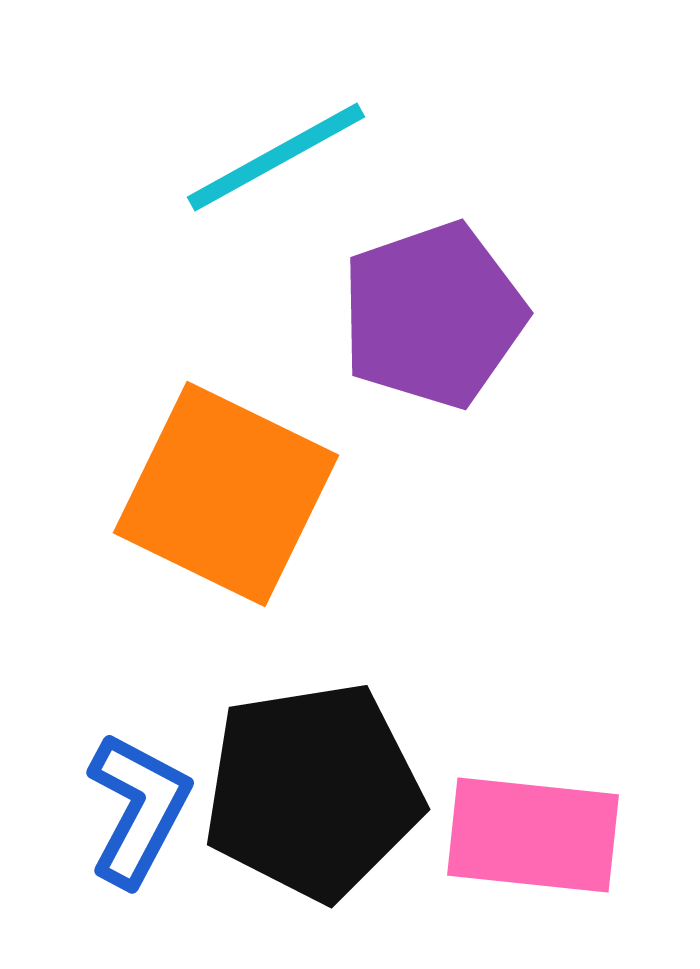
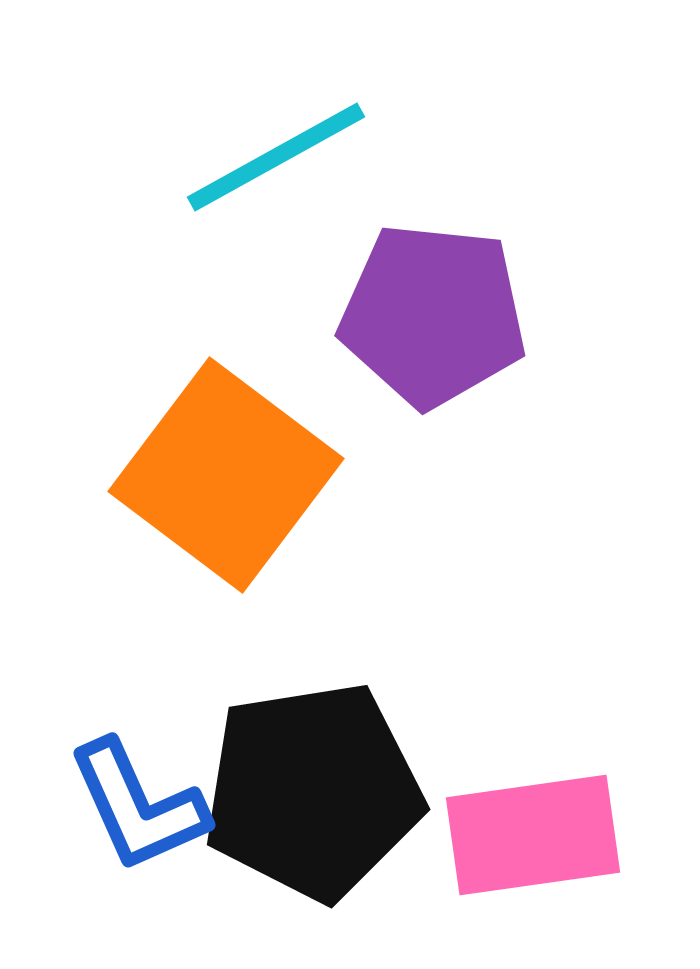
purple pentagon: rotated 25 degrees clockwise
orange square: moved 19 px up; rotated 11 degrees clockwise
blue L-shape: moved 3 px up; rotated 128 degrees clockwise
pink rectangle: rotated 14 degrees counterclockwise
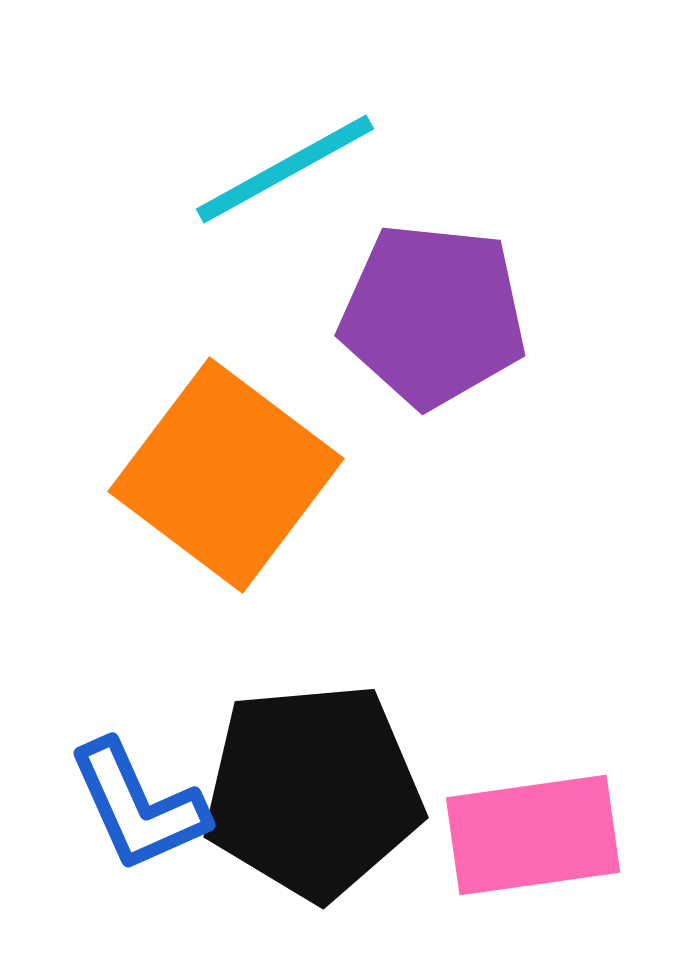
cyan line: moved 9 px right, 12 px down
black pentagon: rotated 4 degrees clockwise
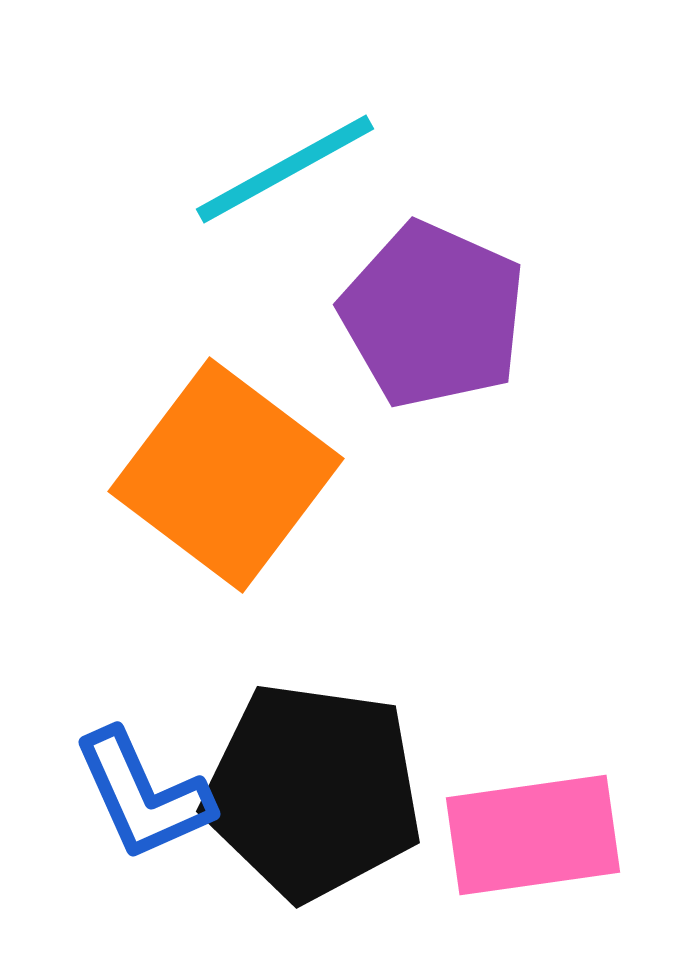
purple pentagon: rotated 18 degrees clockwise
black pentagon: rotated 13 degrees clockwise
blue L-shape: moved 5 px right, 11 px up
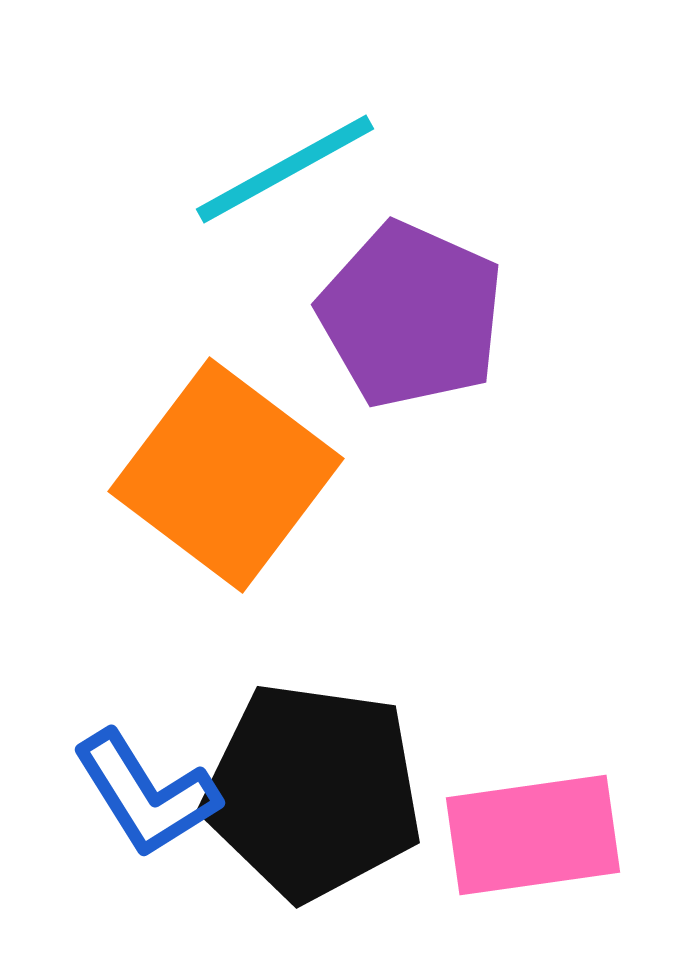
purple pentagon: moved 22 px left
blue L-shape: moved 3 px right, 1 px up; rotated 8 degrees counterclockwise
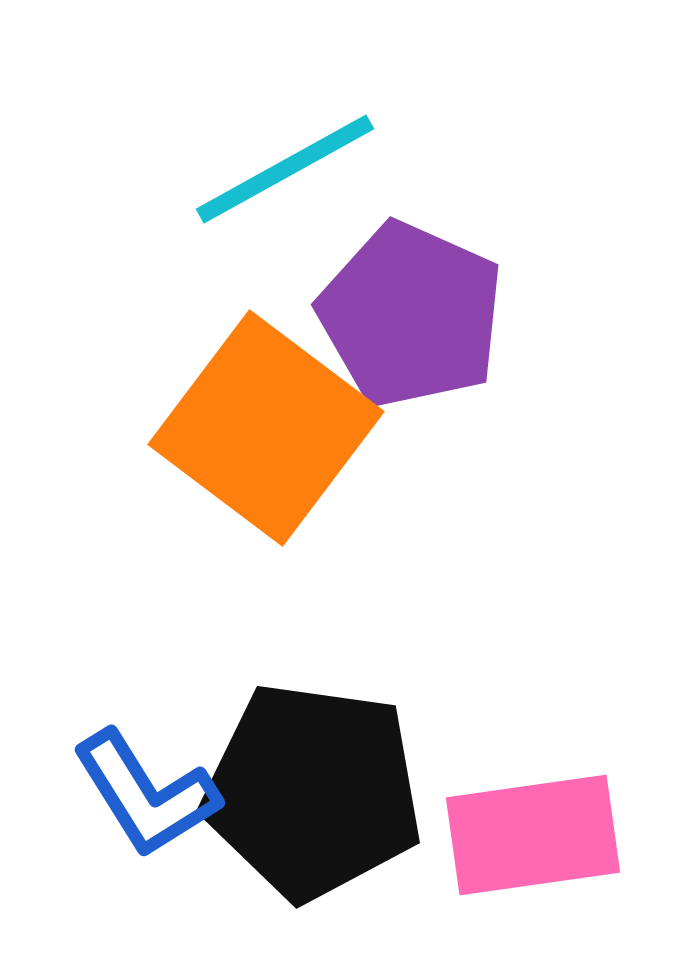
orange square: moved 40 px right, 47 px up
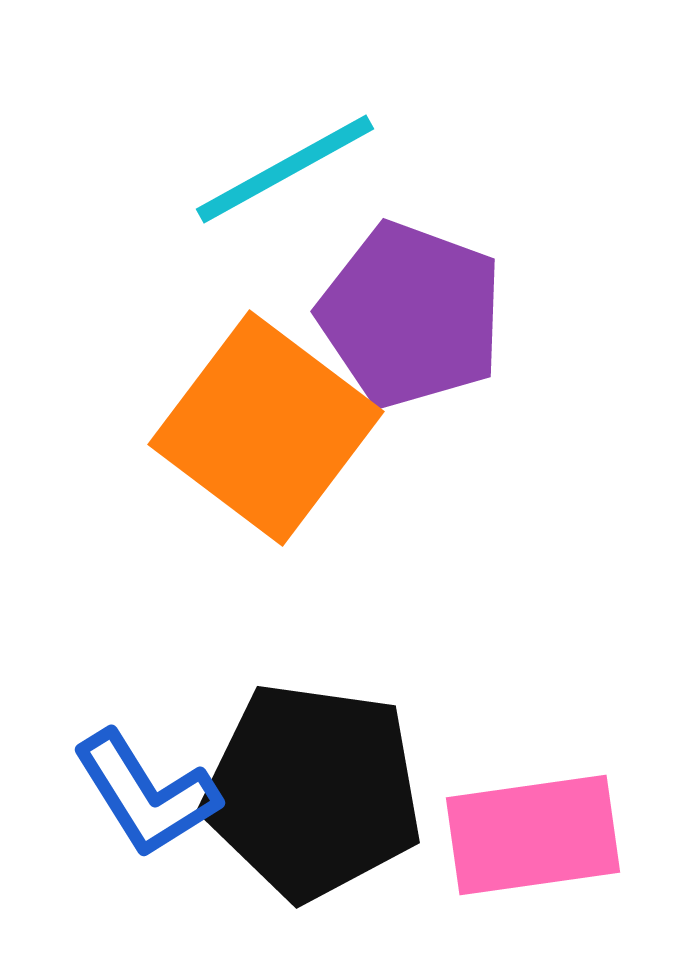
purple pentagon: rotated 4 degrees counterclockwise
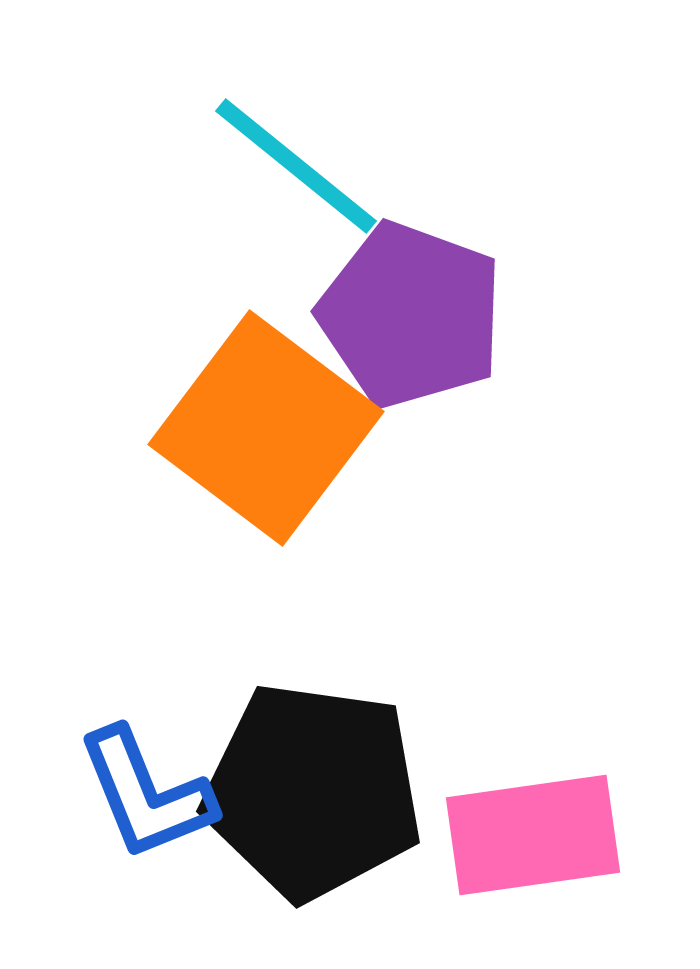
cyan line: moved 11 px right, 3 px up; rotated 68 degrees clockwise
blue L-shape: rotated 10 degrees clockwise
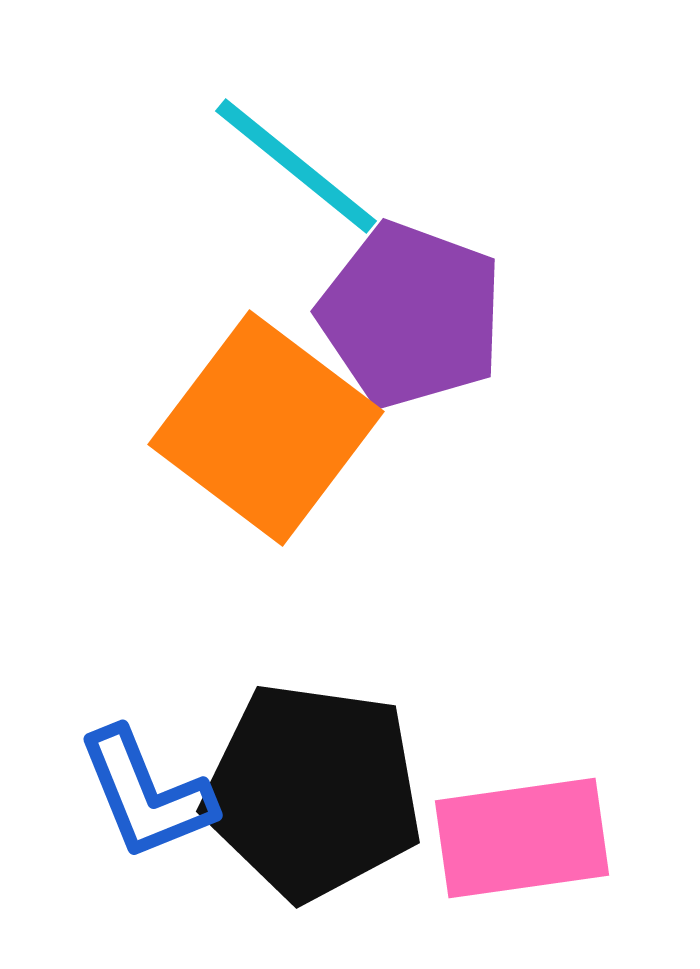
pink rectangle: moved 11 px left, 3 px down
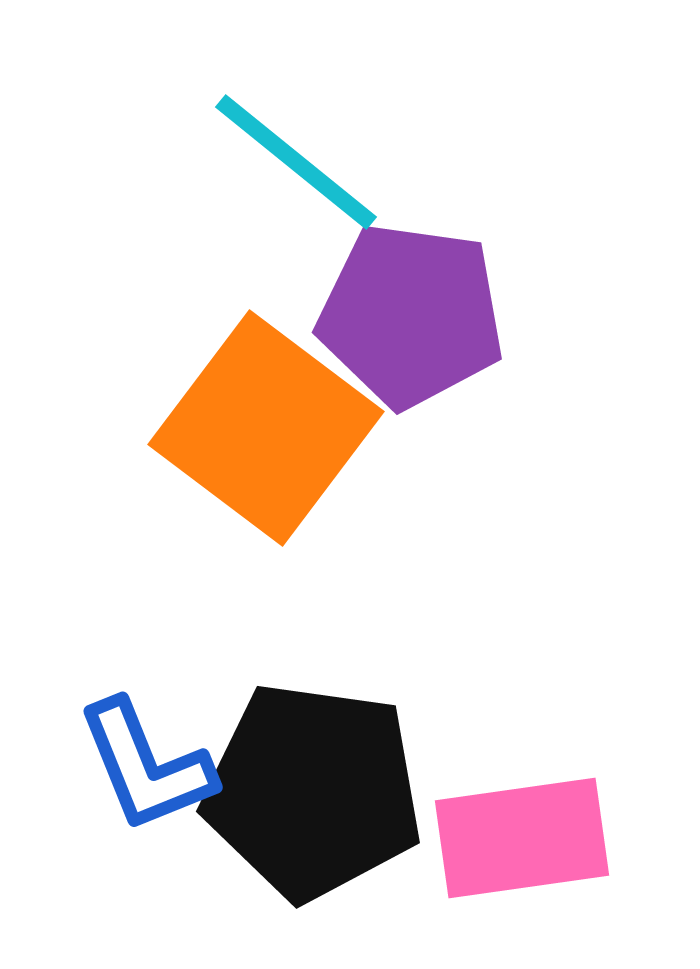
cyan line: moved 4 px up
purple pentagon: rotated 12 degrees counterclockwise
blue L-shape: moved 28 px up
